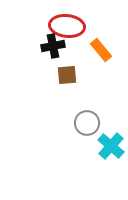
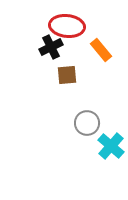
black cross: moved 2 px left, 1 px down; rotated 15 degrees counterclockwise
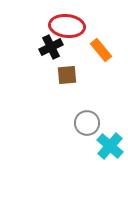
cyan cross: moved 1 px left
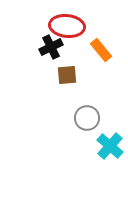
gray circle: moved 5 px up
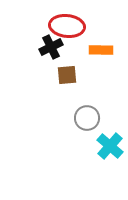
orange rectangle: rotated 50 degrees counterclockwise
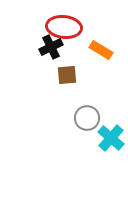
red ellipse: moved 3 px left, 1 px down
orange rectangle: rotated 30 degrees clockwise
cyan cross: moved 1 px right, 8 px up
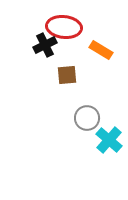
black cross: moved 6 px left, 2 px up
cyan cross: moved 2 px left, 2 px down
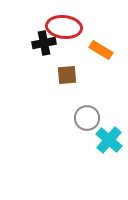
black cross: moved 1 px left, 2 px up; rotated 15 degrees clockwise
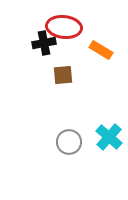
brown square: moved 4 px left
gray circle: moved 18 px left, 24 px down
cyan cross: moved 3 px up
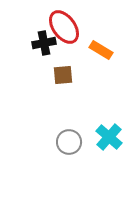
red ellipse: rotated 48 degrees clockwise
